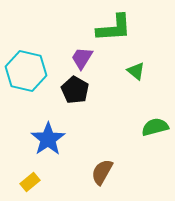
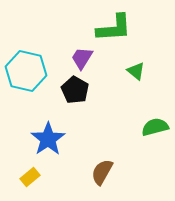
yellow rectangle: moved 5 px up
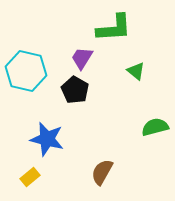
blue star: moved 1 px left; rotated 24 degrees counterclockwise
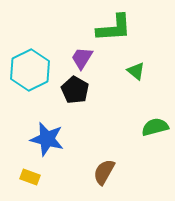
cyan hexagon: moved 4 px right, 1 px up; rotated 21 degrees clockwise
brown semicircle: moved 2 px right
yellow rectangle: rotated 60 degrees clockwise
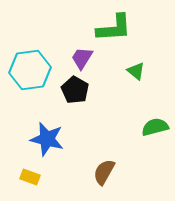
cyan hexagon: rotated 18 degrees clockwise
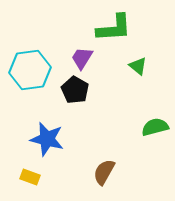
green triangle: moved 2 px right, 5 px up
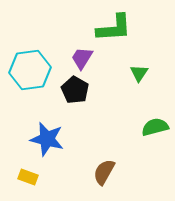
green triangle: moved 1 px right, 7 px down; rotated 24 degrees clockwise
yellow rectangle: moved 2 px left
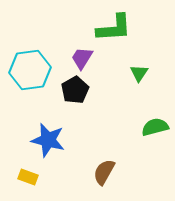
black pentagon: rotated 12 degrees clockwise
blue star: moved 1 px right, 1 px down
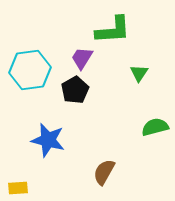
green L-shape: moved 1 px left, 2 px down
yellow rectangle: moved 10 px left, 11 px down; rotated 24 degrees counterclockwise
